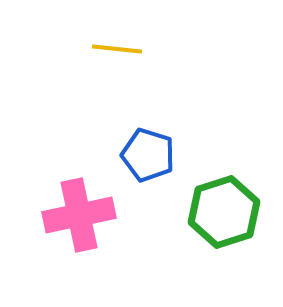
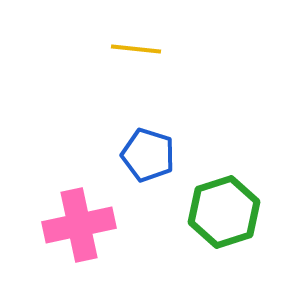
yellow line: moved 19 px right
pink cross: moved 10 px down
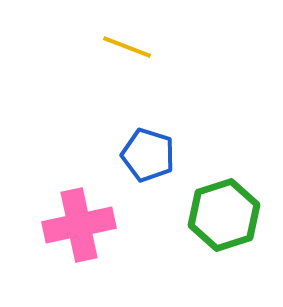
yellow line: moved 9 px left, 2 px up; rotated 15 degrees clockwise
green hexagon: moved 3 px down
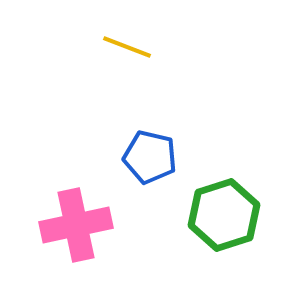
blue pentagon: moved 2 px right, 2 px down; rotated 4 degrees counterclockwise
pink cross: moved 3 px left
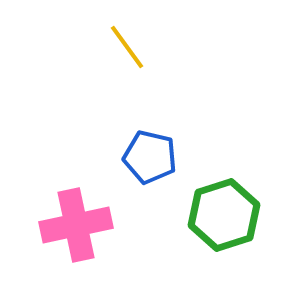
yellow line: rotated 33 degrees clockwise
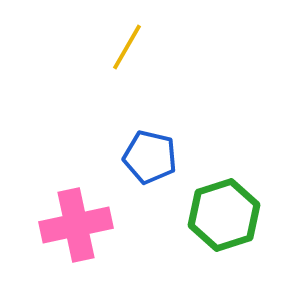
yellow line: rotated 66 degrees clockwise
